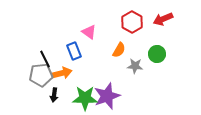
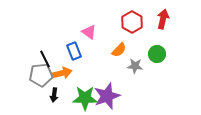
red arrow: rotated 126 degrees clockwise
orange semicircle: rotated 14 degrees clockwise
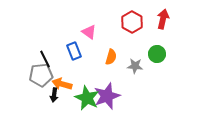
orange semicircle: moved 8 px left, 7 px down; rotated 28 degrees counterclockwise
orange arrow: moved 11 px down; rotated 150 degrees counterclockwise
green star: moved 2 px right; rotated 25 degrees clockwise
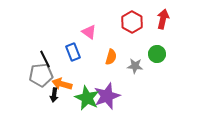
blue rectangle: moved 1 px left, 1 px down
